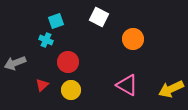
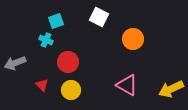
red triangle: rotated 32 degrees counterclockwise
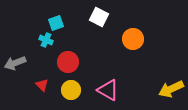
cyan square: moved 2 px down
pink triangle: moved 19 px left, 5 px down
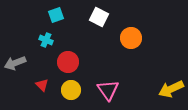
cyan square: moved 8 px up
orange circle: moved 2 px left, 1 px up
pink triangle: rotated 25 degrees clockwise
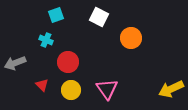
pink triangle: moved 1 px left, 1 px up
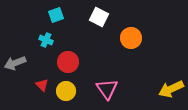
yellow circle: moved 5 px left, 1 px down
